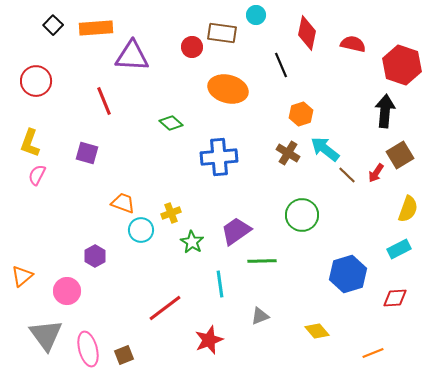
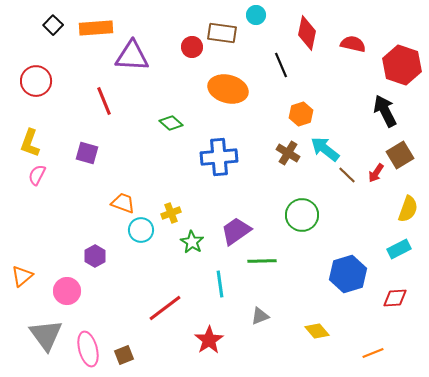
black arrow at (385, 111): rotated 32 degrees counterclockwise
red star at (209, 340): rotated 12 degrees counterclockwise
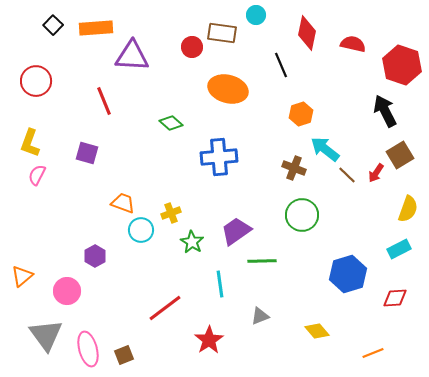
brown cross at (288, 153): moved 6 px right, 15 px down; rotated 10 degrees counterclockwise
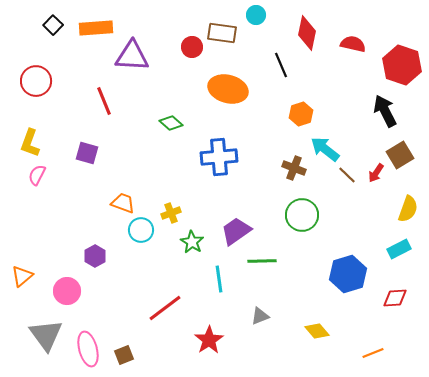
cyan line at (220, 284): moved 1 px left, 5 px up
